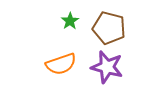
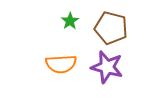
brown pentagon: moved 2 px right
orange semicircle: rotated 16 degrees clockwise
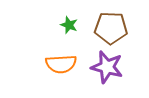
green star: moved 1 px left, 4 px down; rotated 18 degrees counterclockwise
brown pentagon: rotated 12 degrees counterclockwise
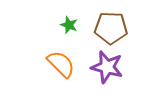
orange semicircle: rotated 132 degrees counterclockwise
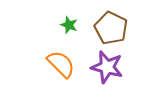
brown pentagon: rotated 24 degrees clockwise
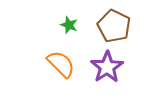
brown pentagon: moved 3 px right, 2 px up
purple star: rotated 24 degrees clockwise
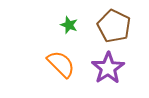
purple star: moved 1 px right, 1 px down
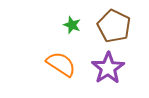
green star: moved 3 px right
orange semicircle: rotated 12 degrees counterclockwise
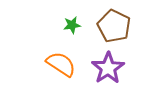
green star: rotated 30 degrees counterclockwise
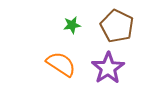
brown pentagon: moved 3 px right
